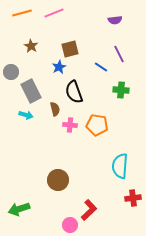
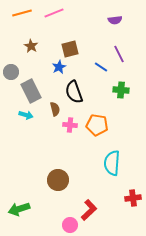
cyan semicircle: moved 8 px left, 3 px up
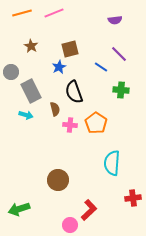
purple line: rotated 18 degrees counterclockwise
orange pentagon: moved 1 px left, 2 px up; rotated 25 degrees clockwise
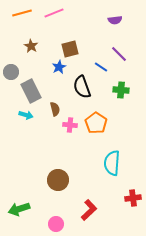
black semicircle: moved 8 px right, 5 px up
pink circle: moved 14 px left, 1 px up
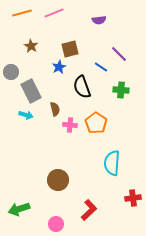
purple semicircle: moved 16 px left
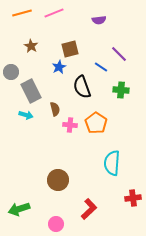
red L-shape: moved 1 px up
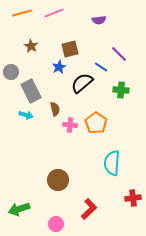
black semicircle: moved 4 px up; rotated 70 degrees clockwise
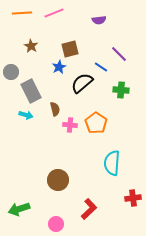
orange line: rotated 12 degrees clockwise
